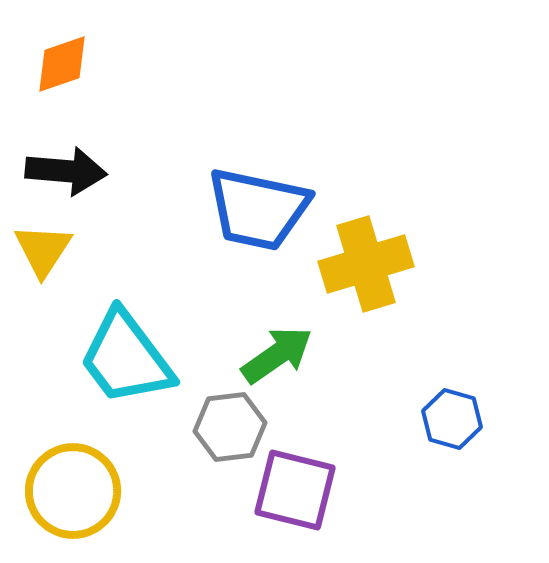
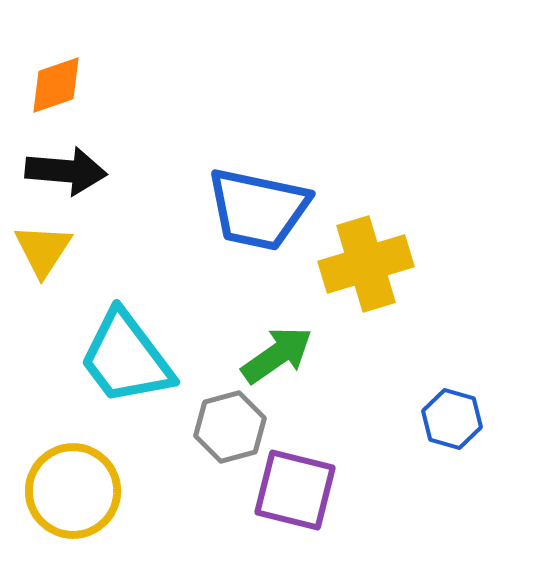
orange diamond: moved 6 px left, 21 px down
gray hexagon: rotated 8 degrees counterclockwise
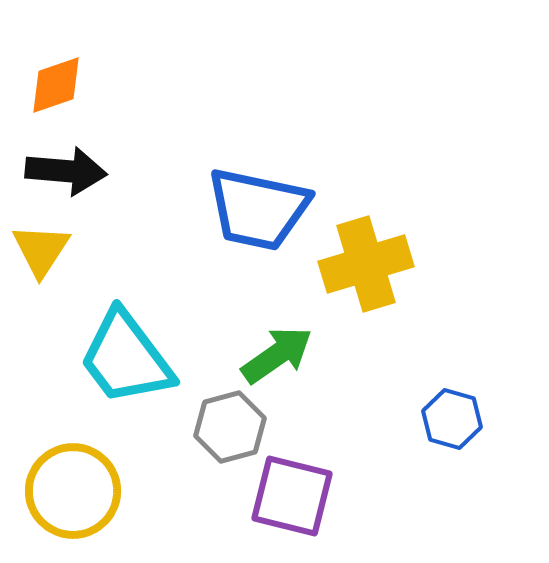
yellow triangle: moved 2 px left
purple square: moved 3 px left, 6 px down
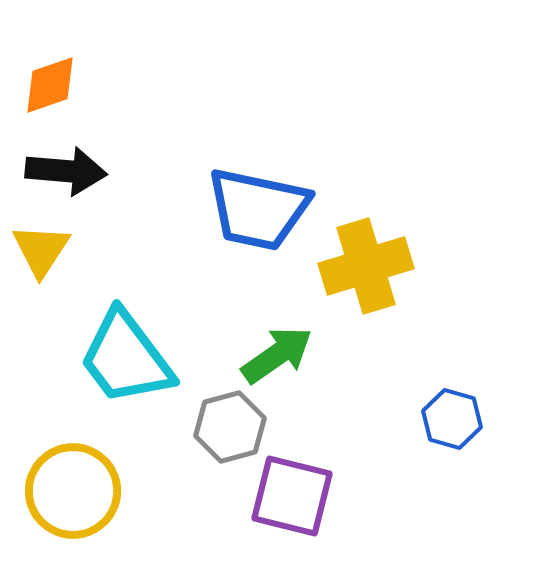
orange diamond: moved 6 px left
yellow cross: moved 2 px down
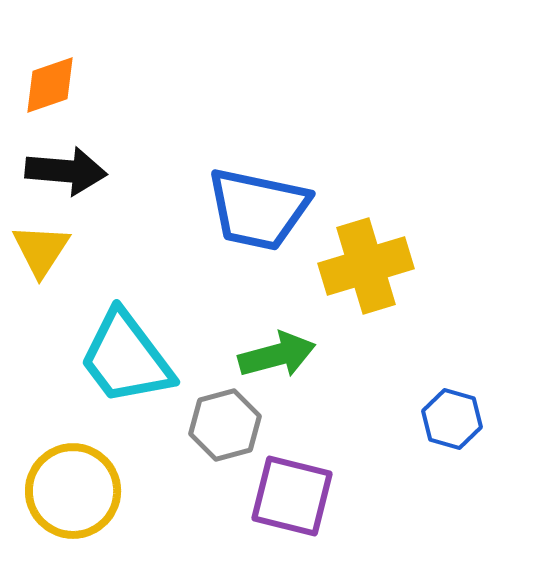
green arrow: rotated 20 degrees clockwise
gray hexagon: moved 5 px left, 2 px up
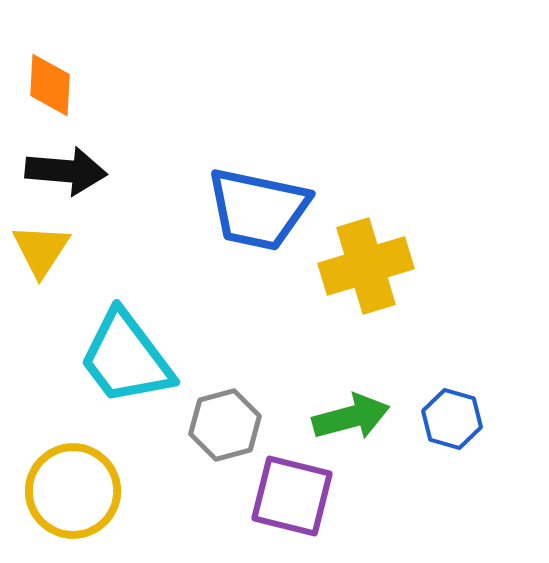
orange diamond: rotated 68 degrees counterclockwise
green arrow: moved 74 px right, 62 px down
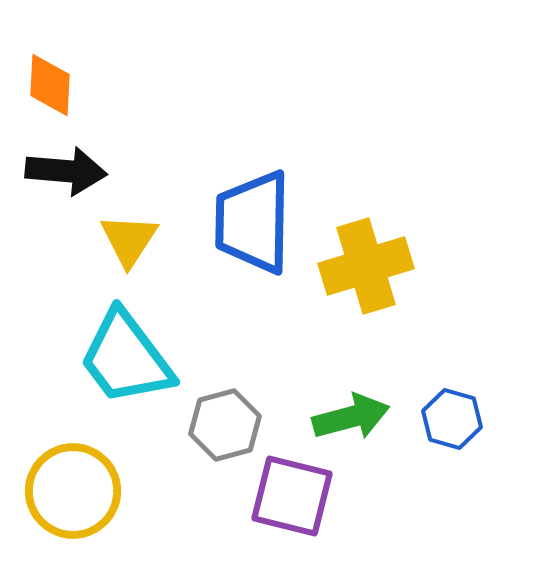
blue trapezoid: moved 5 px left, 13 px down; rotated 79 degrees clockwise
yellow triangle: moved 88 px right, 10 px up
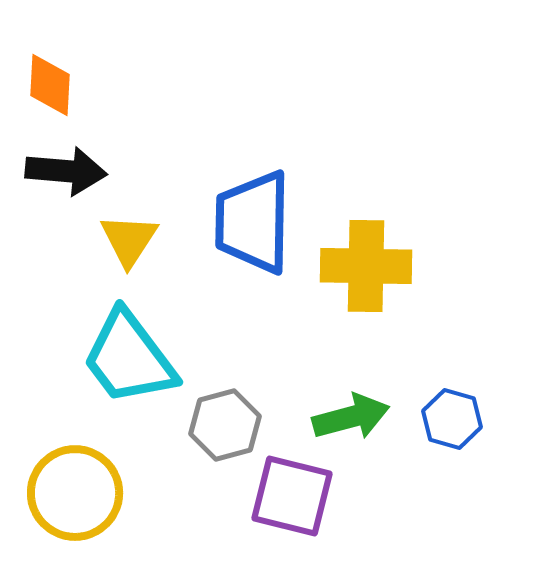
yellow cross: rotated 18 degrees clockwise
cyan trapezoid: moved 3 px right
yellow circle: moved 2 px right, 2 px down
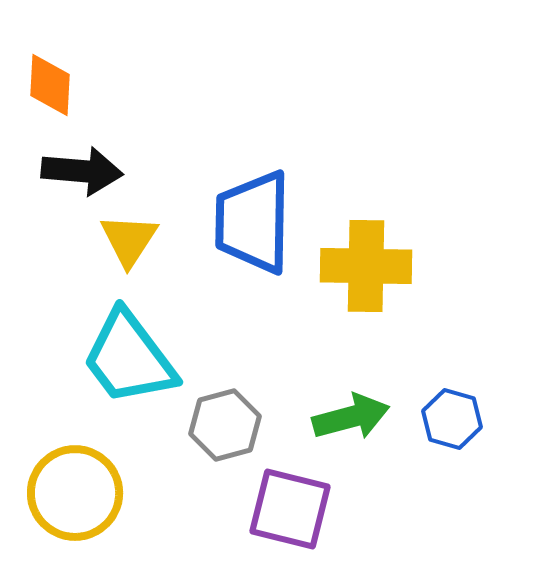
black arrow: moved 16 px right
purple square: moved 2 px left, 13 px down
